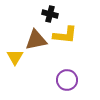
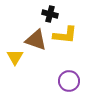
brown triangle: rotated 30 degrees clockwise
purple circle: moved 2 px right, 1 px down
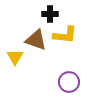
black cross: rotated 14 degrees counterclockwise
purple circle: moved 1 px down
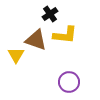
black cross: rotated 35 degrees counterclockwise
yellow triangle: moved 1 px right, 2 px up
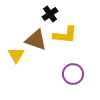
purple circle: moved 4 px right, 8 px up
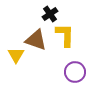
yellow L-shape: rotated 95 degrees counterclockwise
purple circle: moved 2 px right, 2 px up
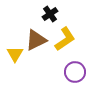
yellow L-shape: moved 4 px down; rotated 55 degrees clockwise
brown triangle: rotated 45 degrees counterclockwise
yellow triangle: moved 1 px left, 1 px up
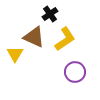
brown triangle: moved 2 px left, 3 px up; rotated 50 degrees clockwise
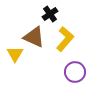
yellow L-shape: rotated 15 degrees counterclockwise
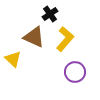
yellow triangle: moved 2 px left, 5 px down; rotated 18 degrees counterclockwise
